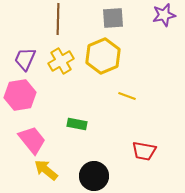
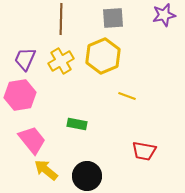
brown line: moved 3 px right
black circle: moved 7 px left
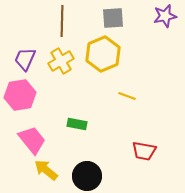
purple star: moved 1 px right, 1 px down
brown line: moved 1 px right, 2 px down
yellow hexagon: moved 2 px up
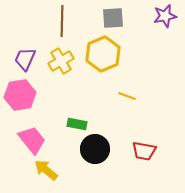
black circle: moved 8 px right, 27 px up
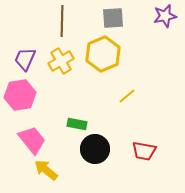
yellow line: rotated 60 degrees counterclockwise
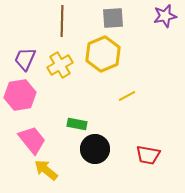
yellow cross: moved 1 px left, 4 px down
yellow line: rotated 12 degrees clockwise
red trapezoid: moved 4 px right, 4 px down
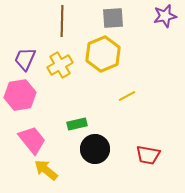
green rectangle: rotated 24 degrees counterclockwise
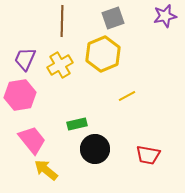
gray square: rotated 15 degrees counterclockwise
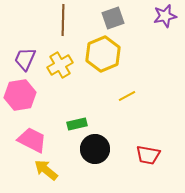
brown line: moved 1 px right, 1 px up
pink trapezoid: rotated 24 degrees counterclockwise
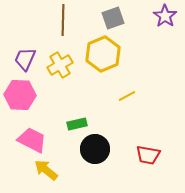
purple star: rotated 25 degrees counterclockwise
pink hexagon: rotated 12 degrees clockwise
